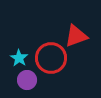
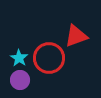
red circle: moved 2 px left
purple circle: moved 7 px left
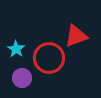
cyan star: moved 3 px left, 9 px up
purple circle: moved 2 px right, 2 px up
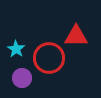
red triangle: rotated 20 degrees clockwise
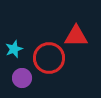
cyan star: moved 2 px left; rotated 18 degrees clockwise
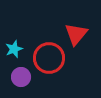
red triangle: moved 2 px up; rotated 50 degrees counterclockwise
purple circle: moved 1 px left, 1 px up
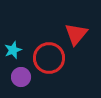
cyan star: moved 1 px left, 1 px down
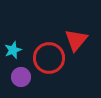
red triangle: moved 6 px down
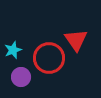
red triangle: rotated 15 degrees counterclockwise
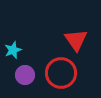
red circle: moved 12 px right, 15 px down
purple circle: moved 4 px right, 2 px up
